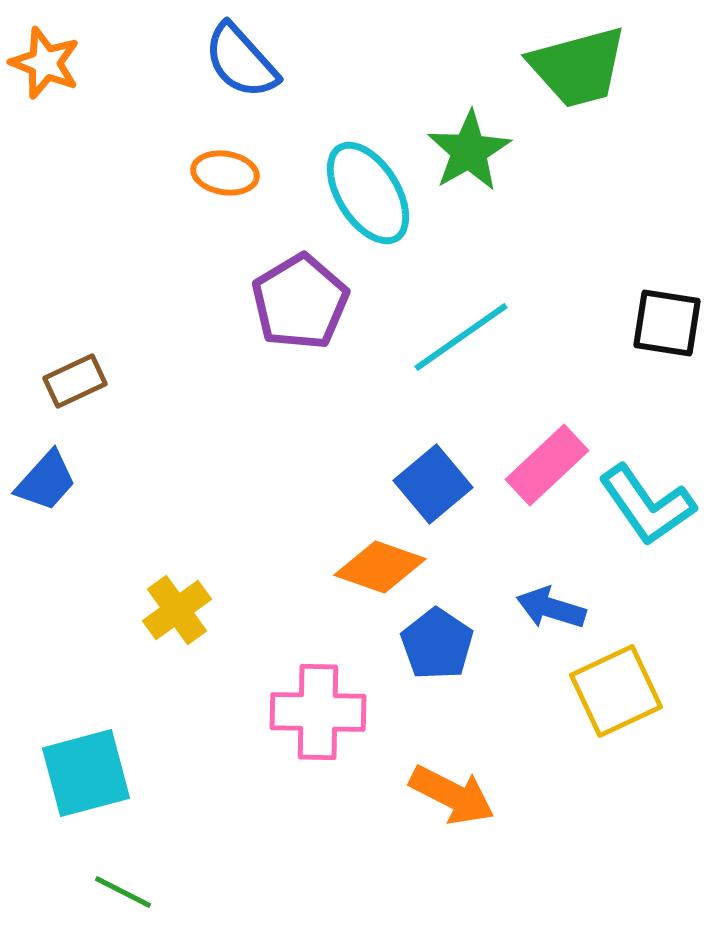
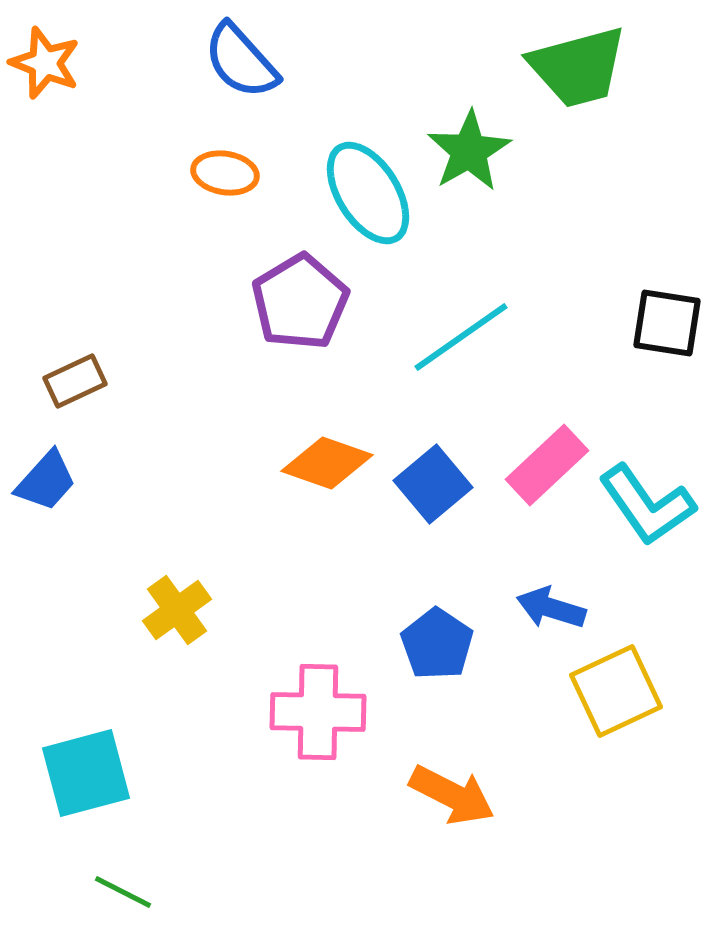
orange diamond: moved 53 px left, 104 px up
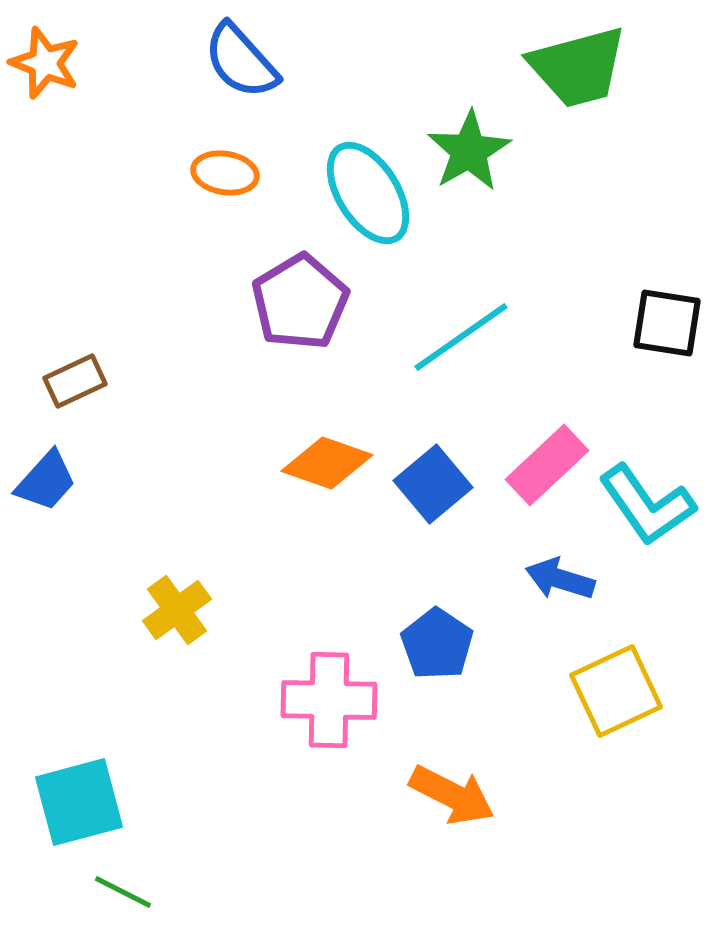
blue arrow: moved 9 px right, 29 px up
pink cross: moved 11 px right, 12 px up
cyan square: moved 7 px left, 29 px down
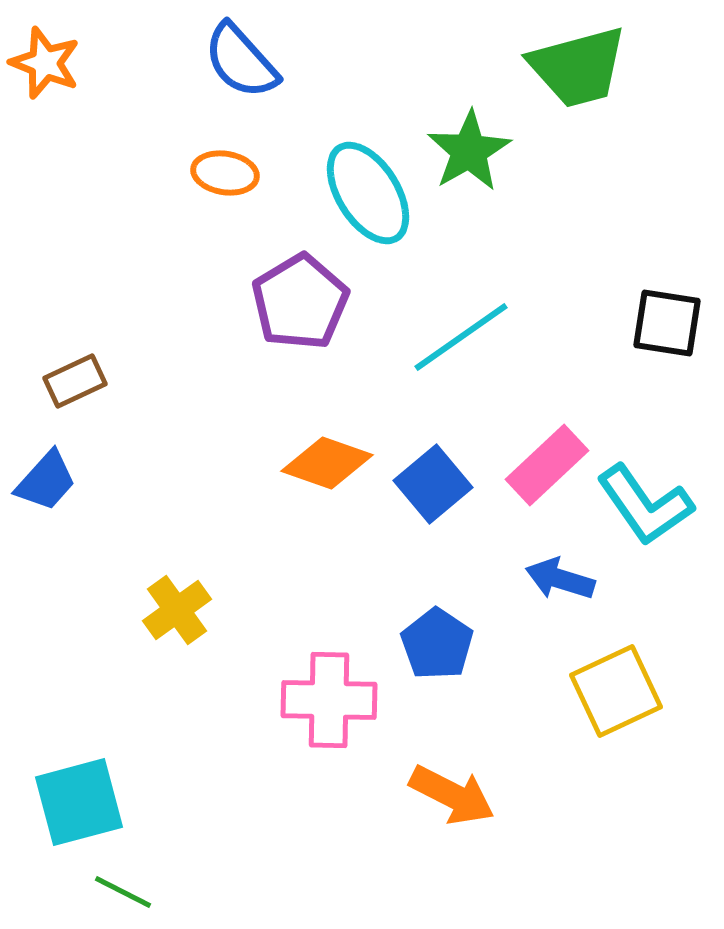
cyan L-shape: moved 2 px left
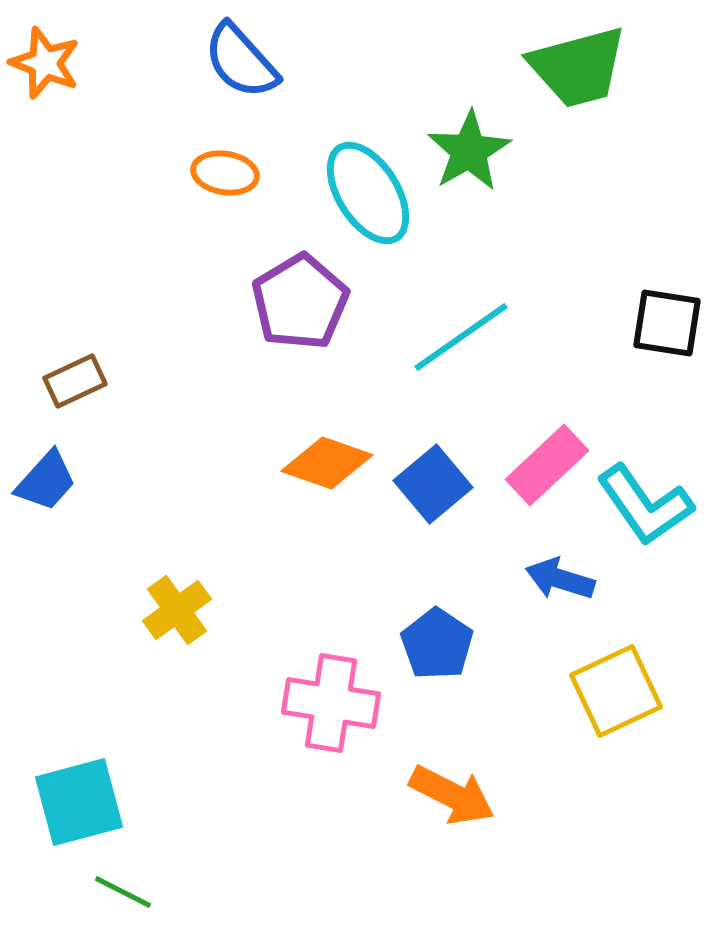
pink cross: moved 2 px right, 3 px down; rotated 8 degrees clockwise
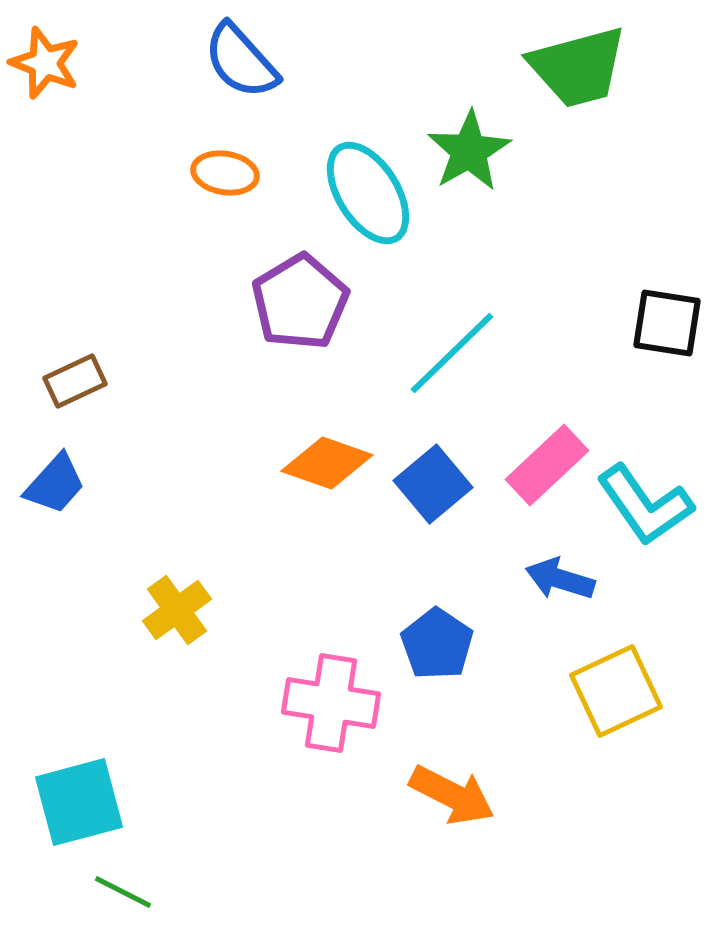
cyan line: moved 9 px left, 16 px down; rotated 9 degrees counterclockwise
blue trapezoid: moved 9 px right, 3 px down
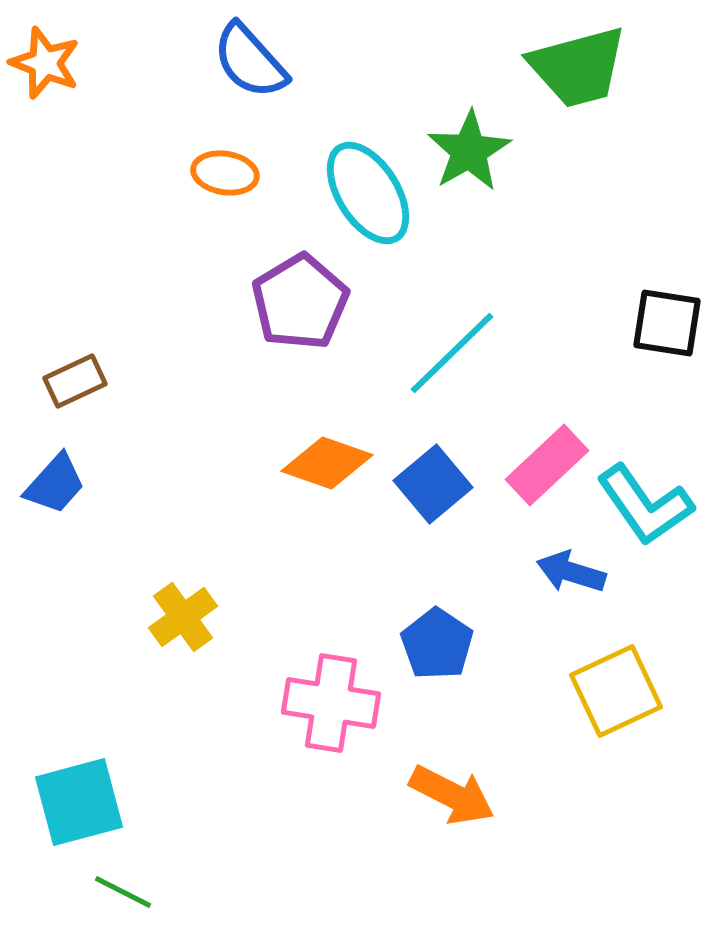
blue semicircle: moved 9 px right
blue arrow: moved 11 px right, 7 px up
yellow cross: moved 6 px right, 7 px down
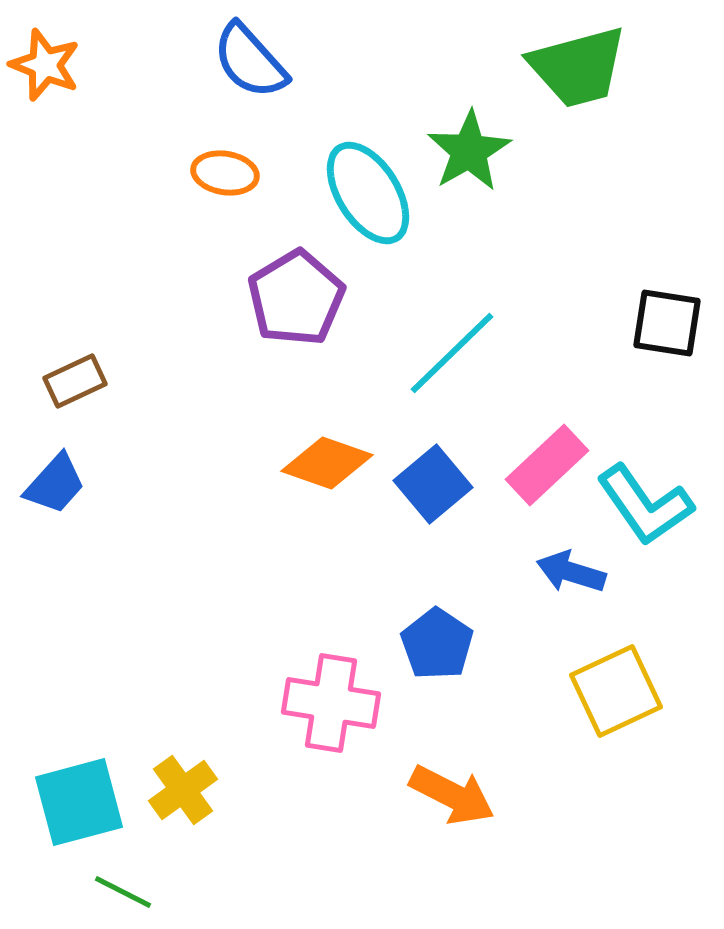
orange star: moved 2 px down
purple pentagon: moved 4 px left, 4 px up
yellow cross: moved 173 px down
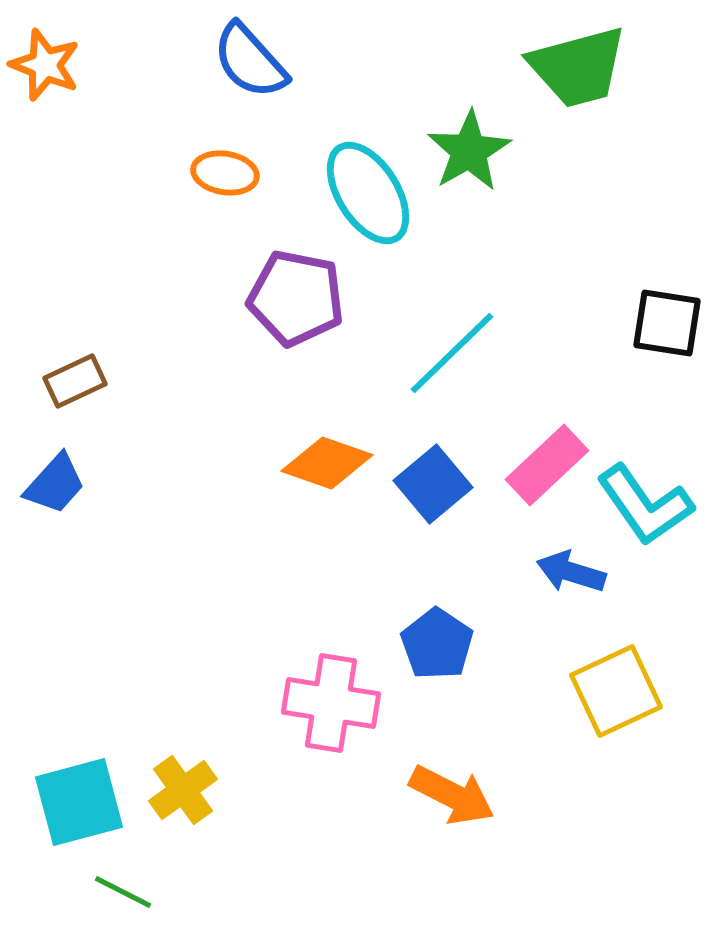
purple pentagon: rotated 30 degrees counterclockwise
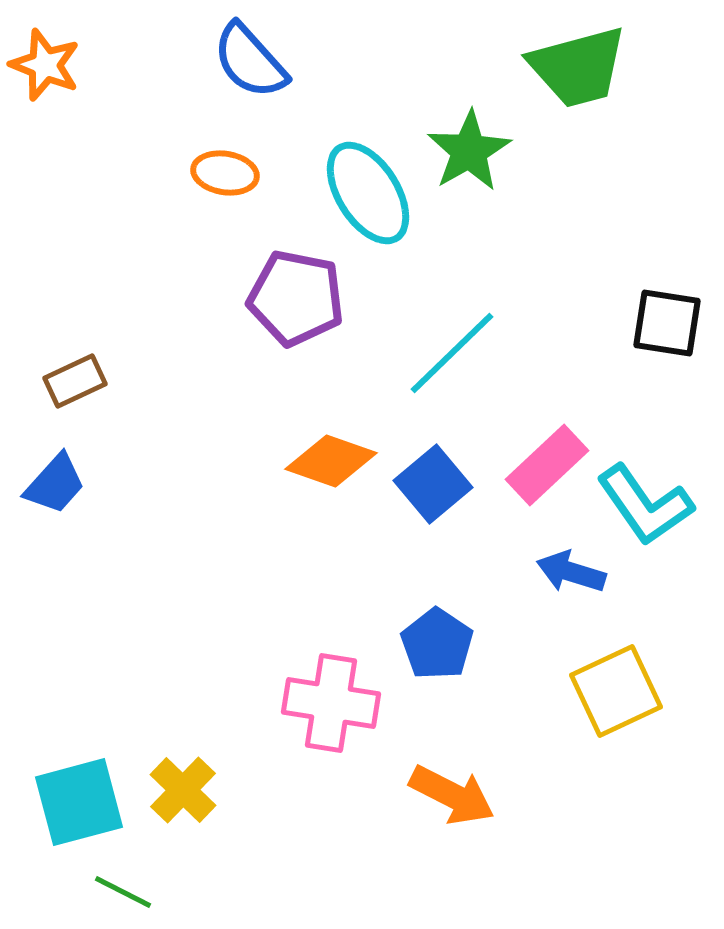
orange diamond: moved 4 px right, 2 px up
yellow cross: rotated 10 degrees counterclockwise
